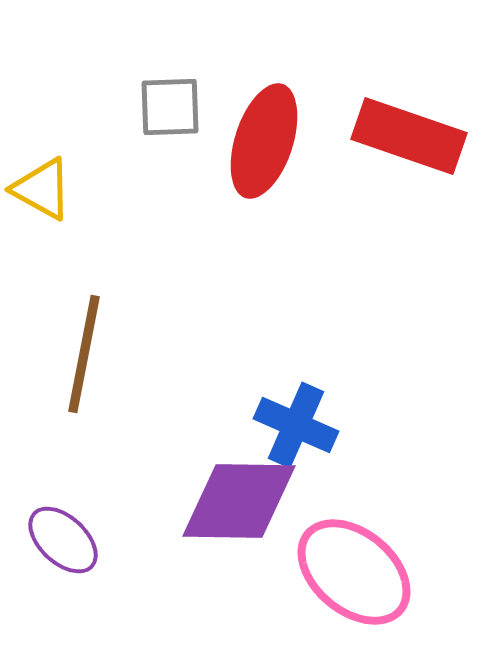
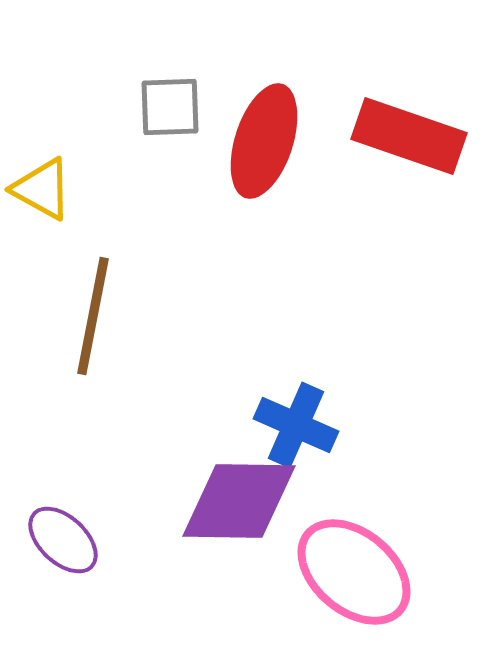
brown line: moved 9 px right, 38 px up
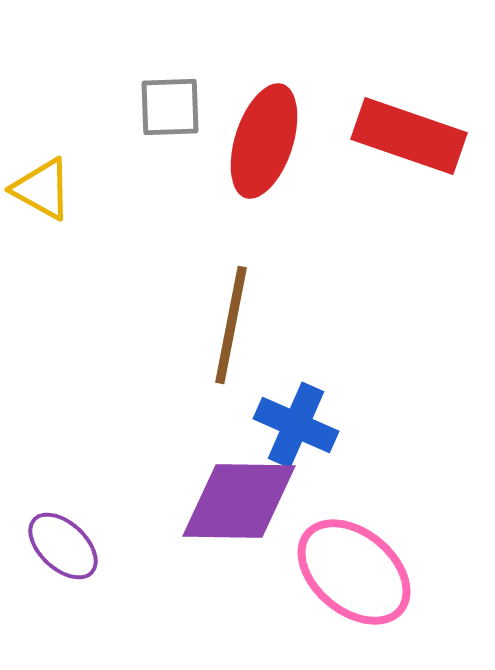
brown line: moved 138 px right, 9 px down
purple ellipse: moved 6 px down
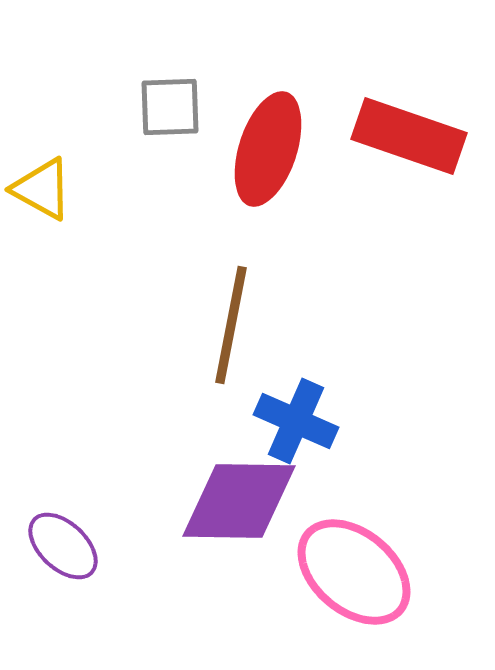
red ellipse: moved 4 px right, 8 px down
blue cross: moved 4 px up
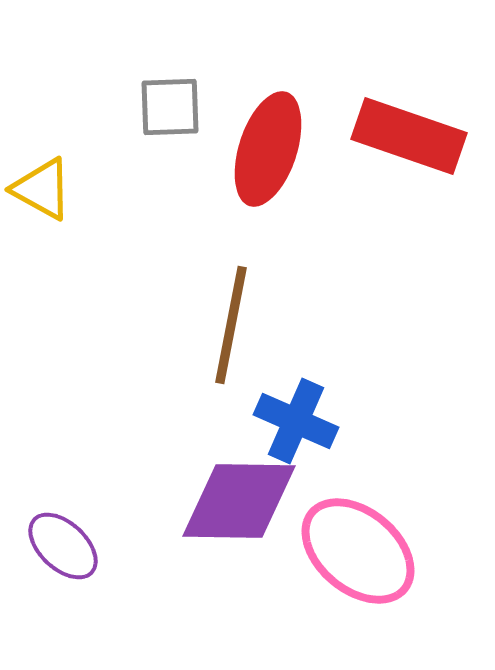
pink ellipse: moved 4 px right, 21 px up
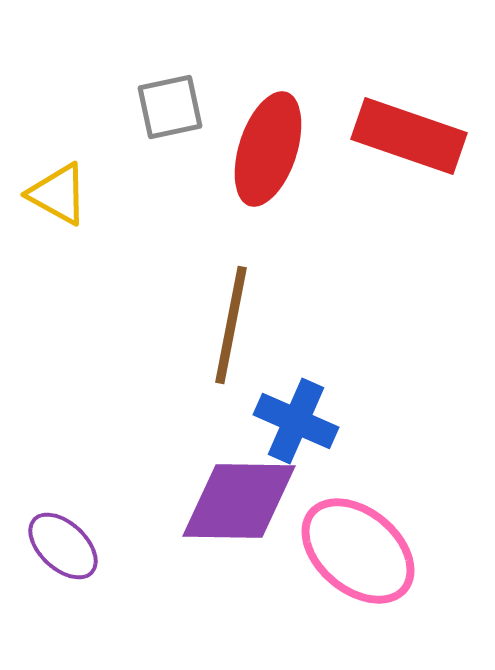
gray square: rotated 10 degrees counterclockwise
yellow triangle: moved 16 px right, 5 px down
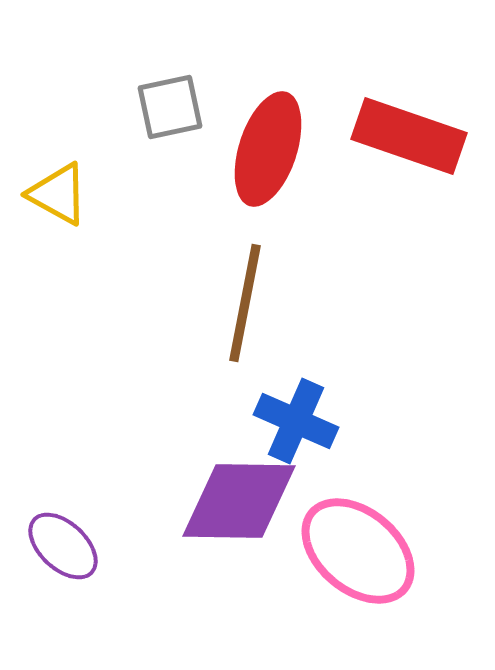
brown line: moved 14 px right, 22 px up
